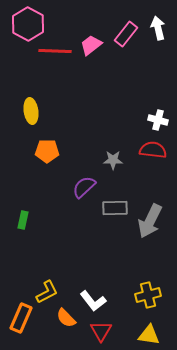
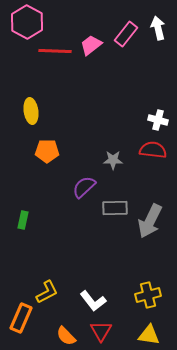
pink hexagon: moved 1 px left, 2 px up
orange semicircle: moved 18 px down
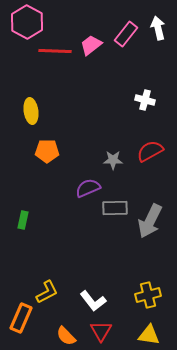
white cross: moved 13 px left, 20 px up
red semicircle: moved 3 px left, 1 px down; rotated 36 degrees counterclockwise
purple semicircle: moved 4 px right, 1 px down; rotated 20 degrees clockwise
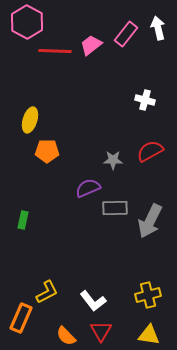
yellow ellipse: moved 1 px left, 9 px down; rotated 25 degrees clockwise
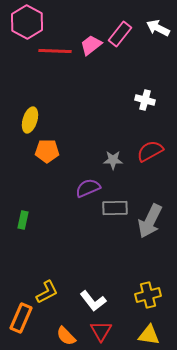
white arrow: rotated 50 degrees counterclockwise
pink rectangle: moved 6 px left
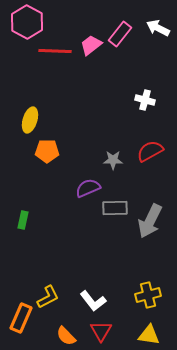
yellow L-shape: moved 1 px right, 5 px down
